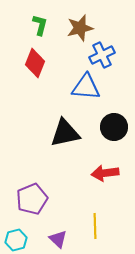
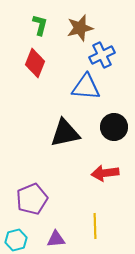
purple triangle: moved 2 px left; rotated 48 degrees counterclockwise
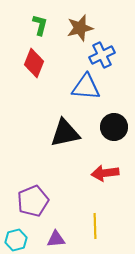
red diamond: moved 1 px left
purple pentagon: moved 1 px right, 2 px down
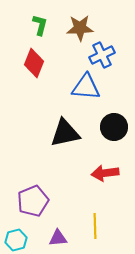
brown star: rotated 12 degrees clockwise
purple triangle: moved 2 px right, 1 px up
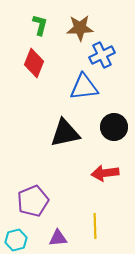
blue triangle: moved 2 px left; rotated 12 degrees counterclockwise
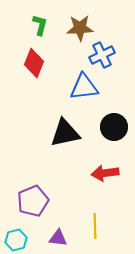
purple triangle: rotated 12 degrees clockwise
